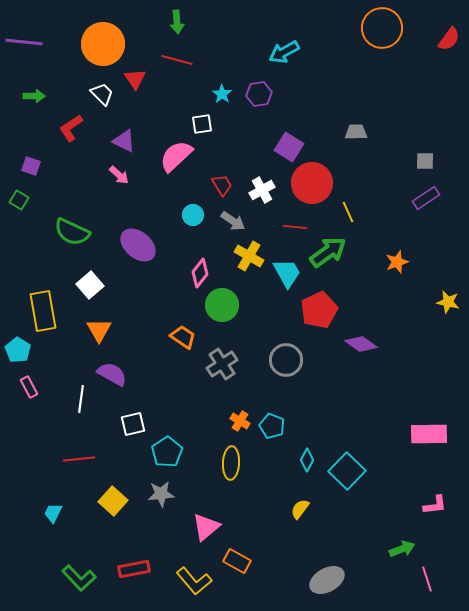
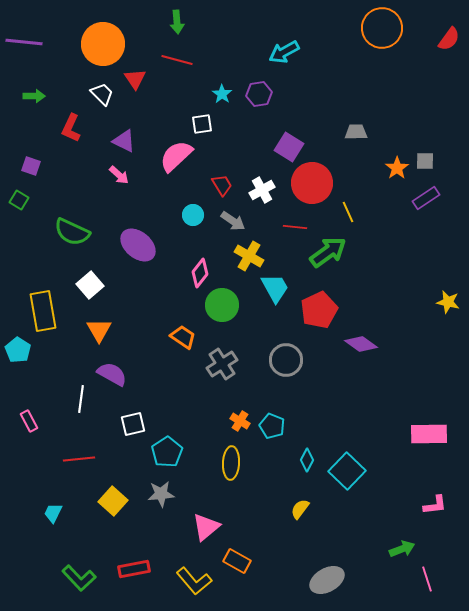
red L-shape at (71, 128): rotated 32 degrees counterclockwise
orange star at (397, 262): moved 94 px up; rotated 15 degrees counterclockwise
cyan trapezoid at (287, 273): moved 12 px left, 15 px down
pink rectangle at (29, 387): moved 34 px down
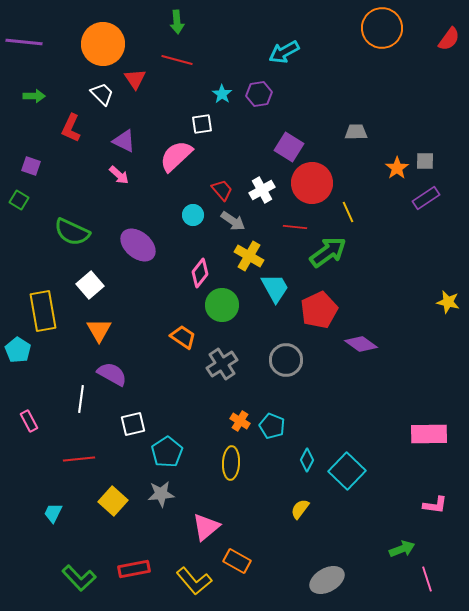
red trapezoid at (222, 185): moved 5 px down; rotated 10 degrees counterclockwise
pink L-shape at (435, 505): rotated 15 degrees clockwise
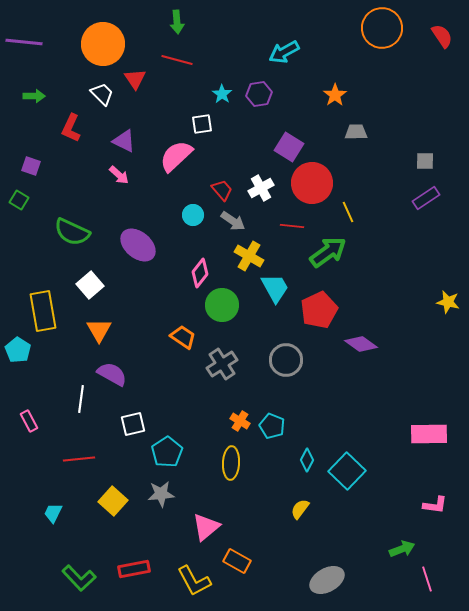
red semicircle at (449, 39): moved 7 px left, 3 px up; rotated 70 degrees counterclockwise
orange star at (397, 168): moved 62 px left, 73 px up
white cross at (262, 190): moved 1 px left, 2 px up
red line at (295, 227): moved 3 px left, 1 px up
yellow L-shape at (194, 581): rotated 12 degrees clockwise
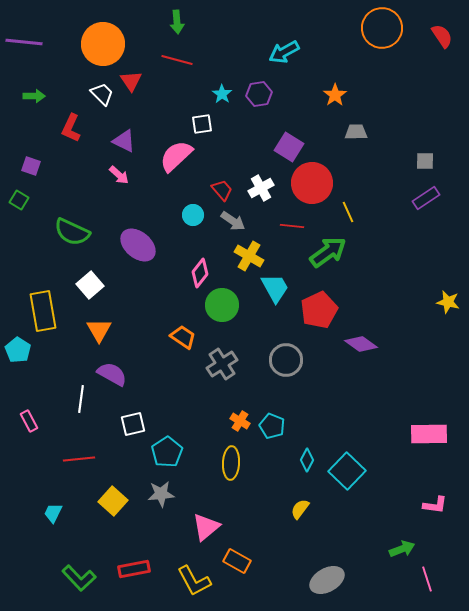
red triangle at (135, 79): moved 4 px left, 2 px down
